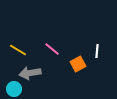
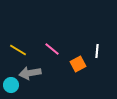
cyan circle: moved 3 px left, 4 px up
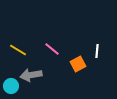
gray arrow: moved 1 px right, 2 px down
cyan circle: moved 1 px down
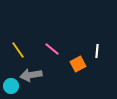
yellow line: rotated 24 degrees clockwise
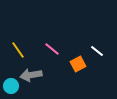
white line: rotated 56 degrees counterclockwise
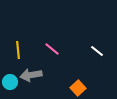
yellow line: rotated 30 degrees clockwise
orange square: moved 24 px down; rotated 14 degrees counterclockwise
cyan circle: moved 1 px left, 4 px up
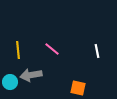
white line: rotated 40 degrees clockwise
orange square: rotated 35 degrees counterclockwise
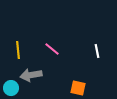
cyan circle: moved 1 px right, 6 px down
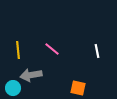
cyan circle: moved 2 px right
